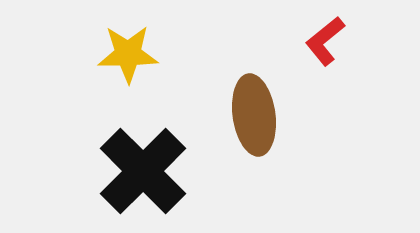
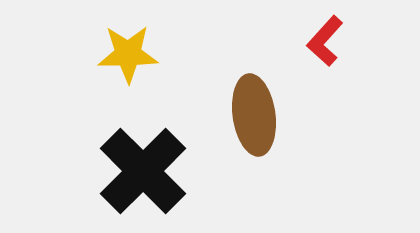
red L-shape: rotated 9 degrees counterclockwise
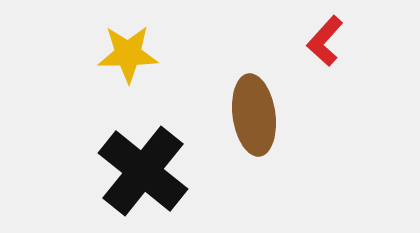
black cross: rotated 6 degrees counterclockwise
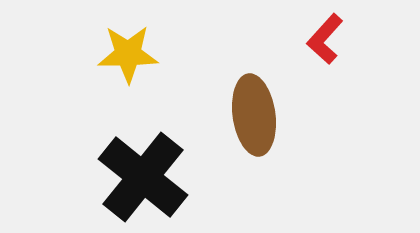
red L-shape: moved 2 px up
black cross: moved 6 px down
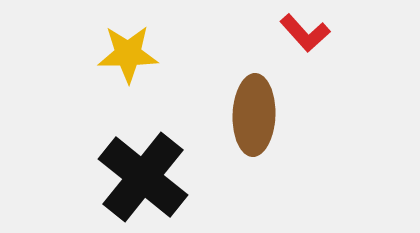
red L-shape: moved 20 px left, 6 px up; rotated 84 degrees counterclockwise
brown ellipse: rotated 10 degrees clockwise
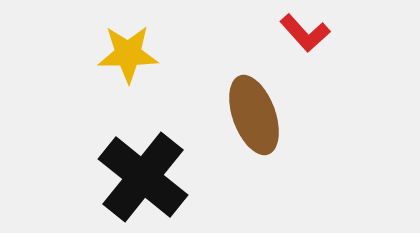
brown ellipse: rotated 22 degrees counterclockwise
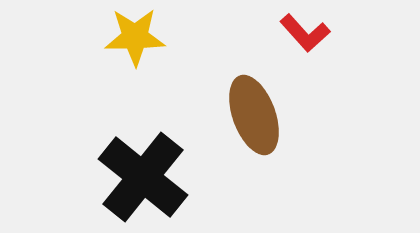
yellow star: moved 7 px right, 17 px up
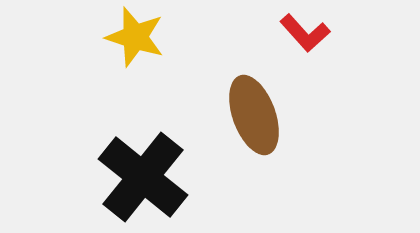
yellow star: rotated 18 degrees clockwise
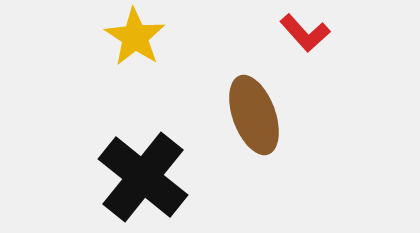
yellow star: rotated 16 degrees clockwise
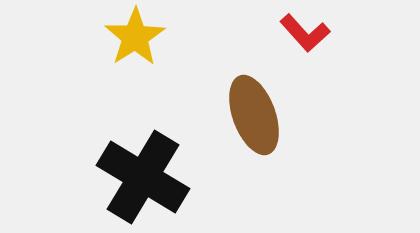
yellow star: rotated 6 degrees clockwise
black cross: rotated 8 degrees counterclockwise
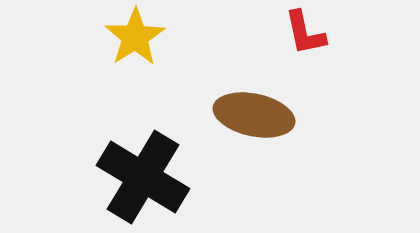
red L-shape: rotated 30 degrees clockwise
brown ellipse: rotated 58 degrees counterclockwise
